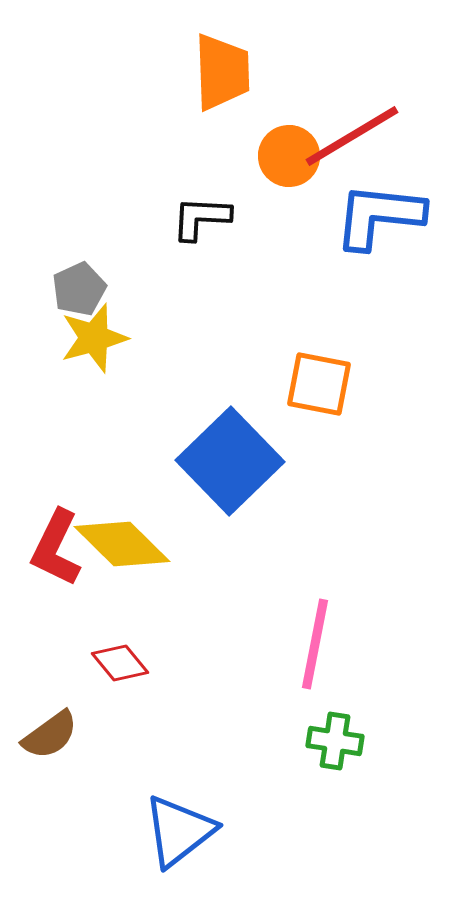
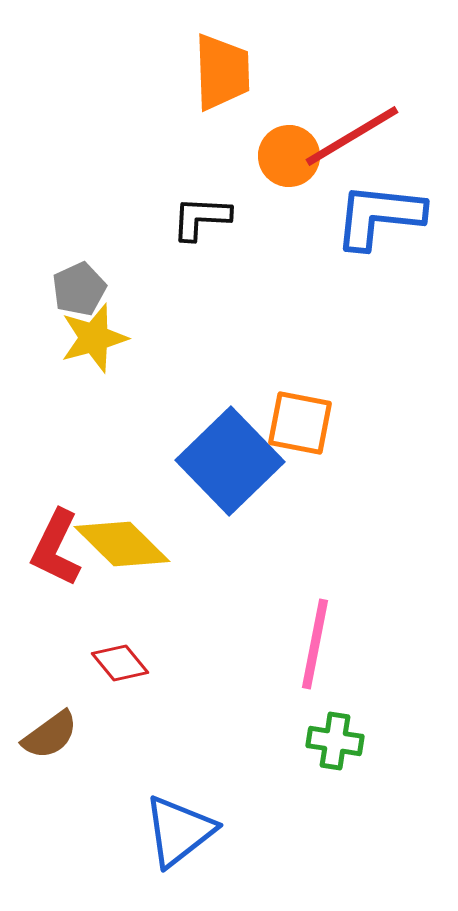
orange square: moved 19 px left, 39 px down
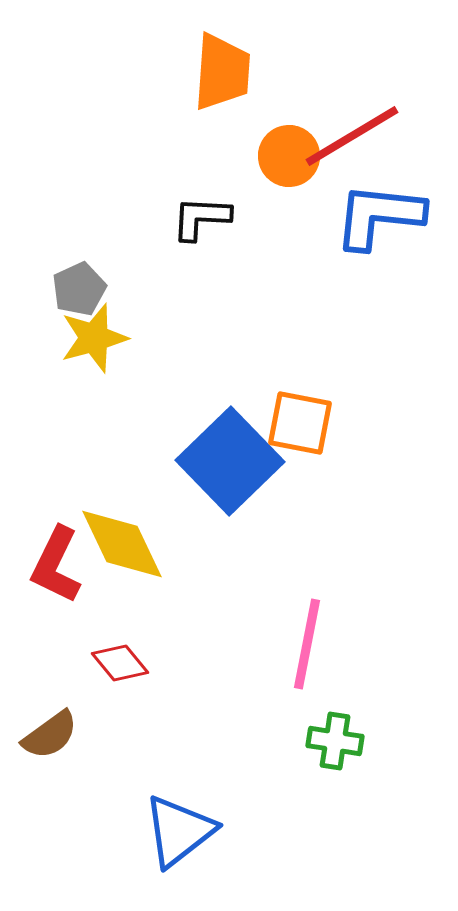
orange trapezoid: rotated 6 degrees clockwise
yellow diamond: rotated 20 degrees clockwise
red L-shape: moved 17 px down
pink line: moved 8 px left
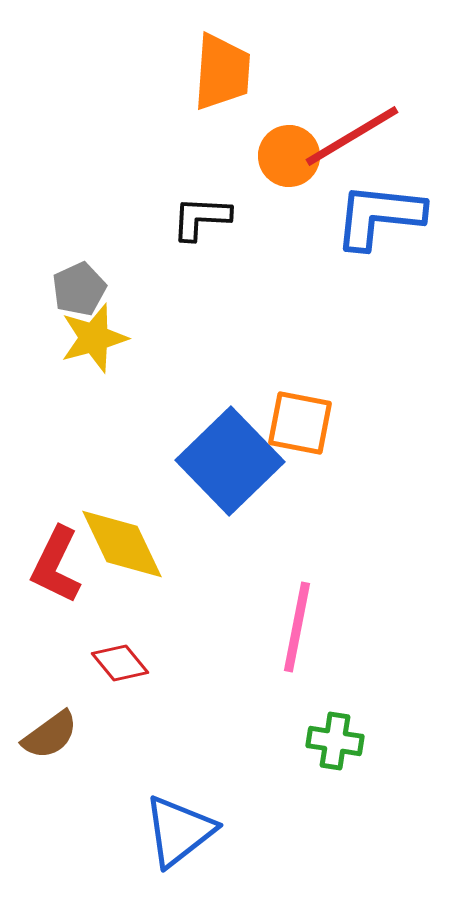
pink line: moved 10 px left, 17 px up
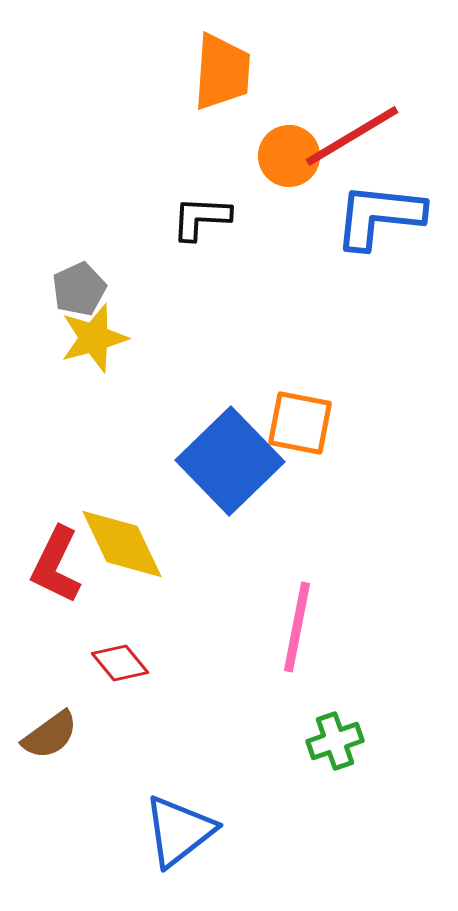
green cross: rotated 28 degrees counterclockwise
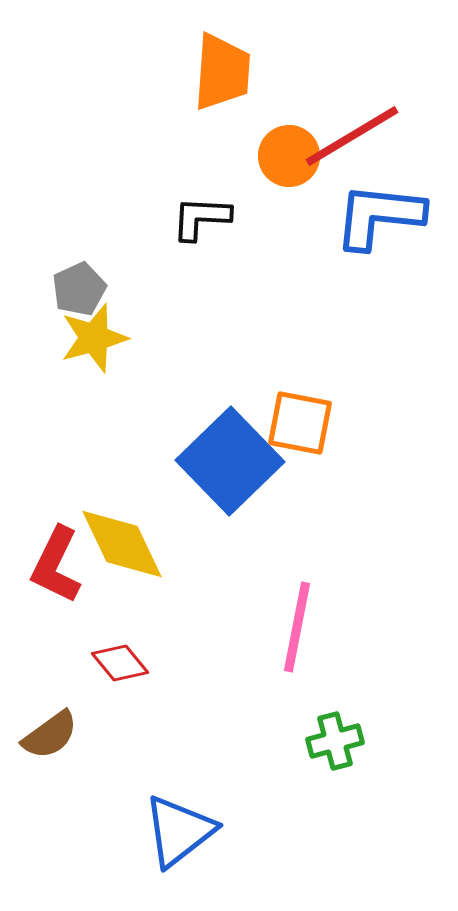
green cross: rotated 4 degrees clockwise
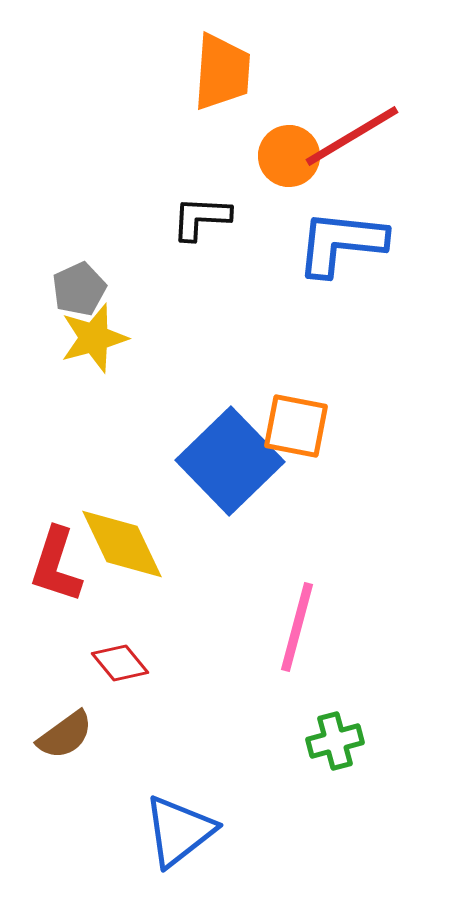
blue L-shape: moved 38 px left, 27 px down
orange square: moved 4 px left, 3 px down
red L-shape: rotated 8 degrees counterclockwise
pink line: rotated 4 degrees clockwise
brown semicircle: moved 15 px right
